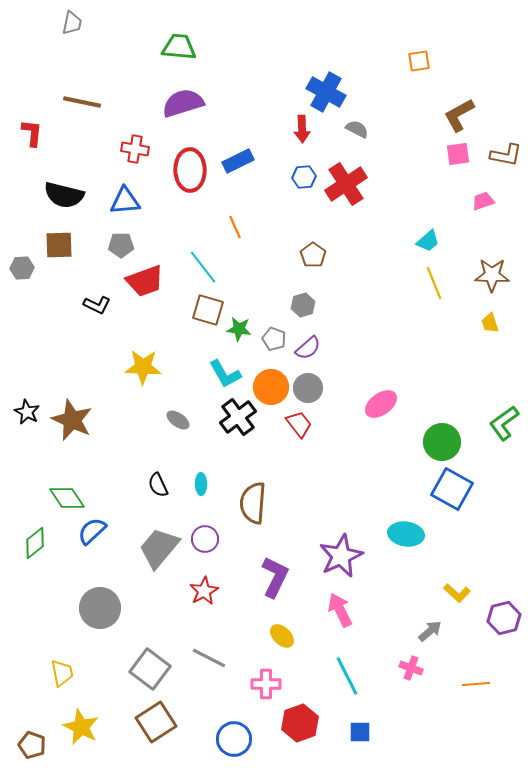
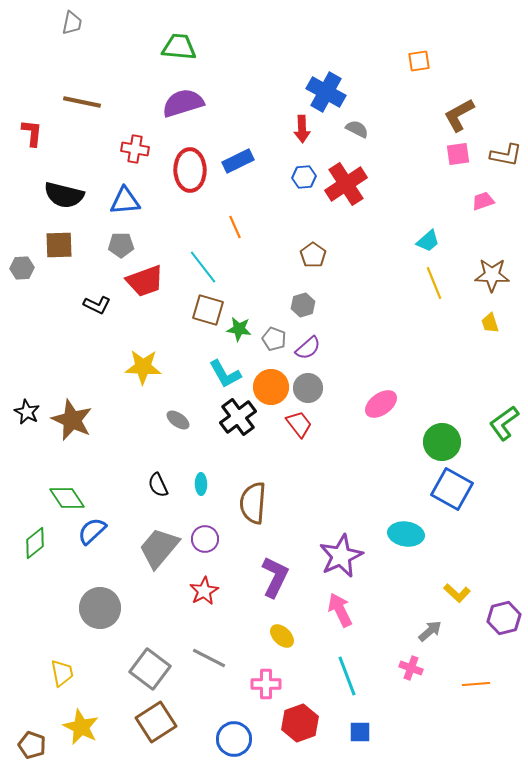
cyan line at (347, 676): rotated 6 degrees clockwise
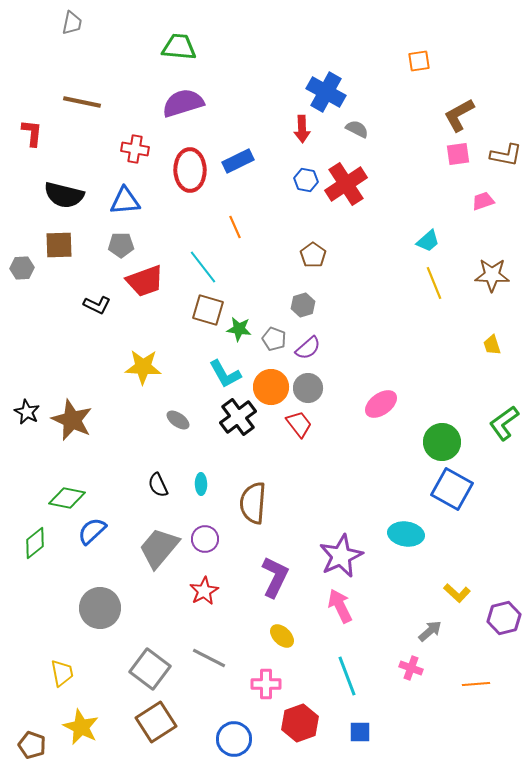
blue hexagon at (304, 177): moved 2 px right, 3 px down; rotated 15 degrees clockwise
yellow trapezoid at (490, 323): moved 2 px right, 22 px down
green diamond at (67, 498): rotated 45 degrees counterclockwise
pink arrow at (340, 610): moved 4 px up
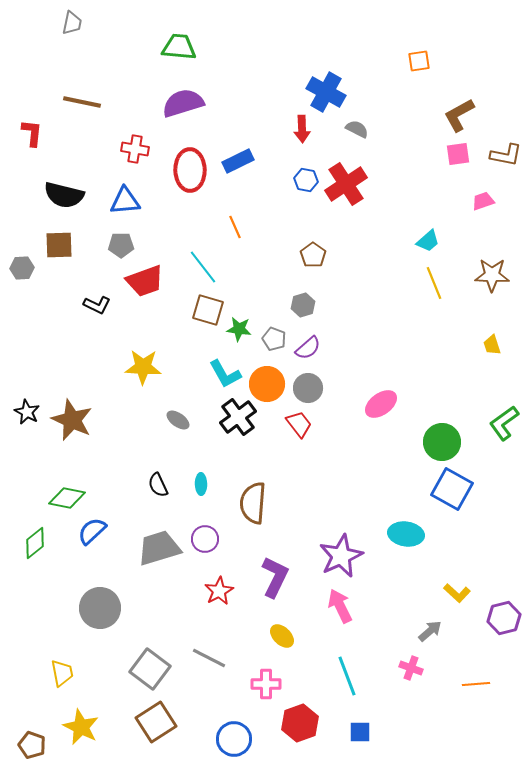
orange circle at (271, 387): moved 4 px left, 3 px up
gray trapezoid at (159, 548): rotated 33 degrees clockwise
red star at (204, 591): moved 15 px right
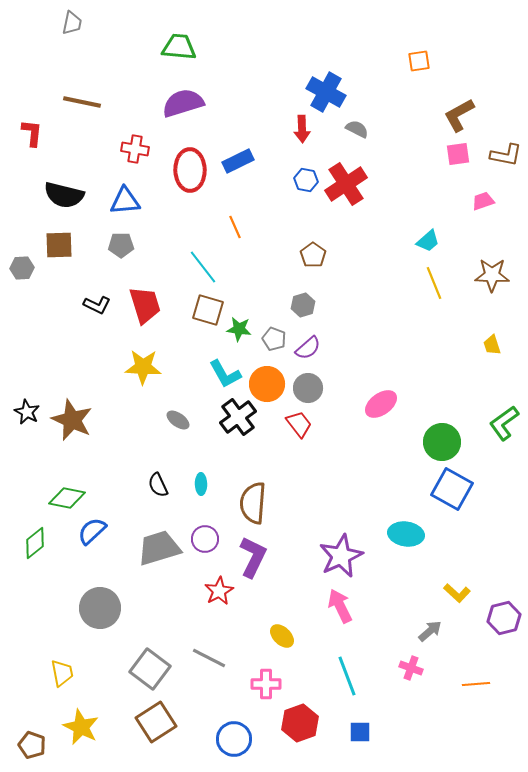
red trapezoid at (145, 281): moved 24 px down; rotated 87 degrees counterclockwise
purple L-shape at (275, 577): moved 22 px left, 20 px up
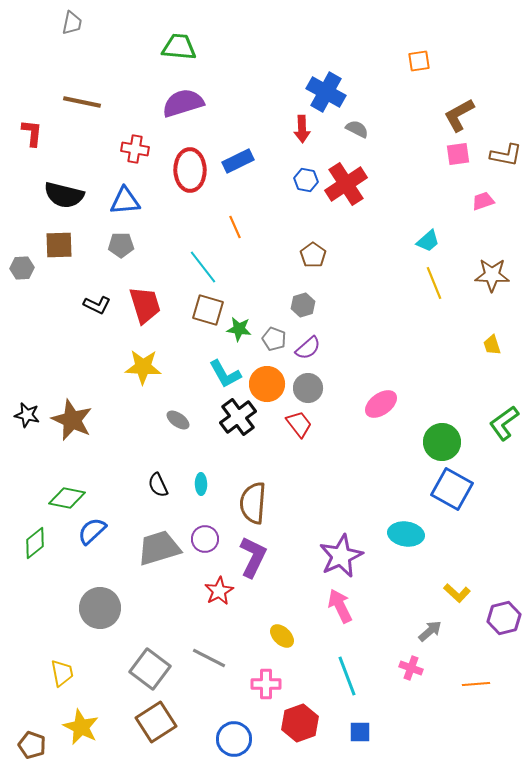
black star at (27, 412): moved 3 px down; rotated 15 degrees counterclockwise
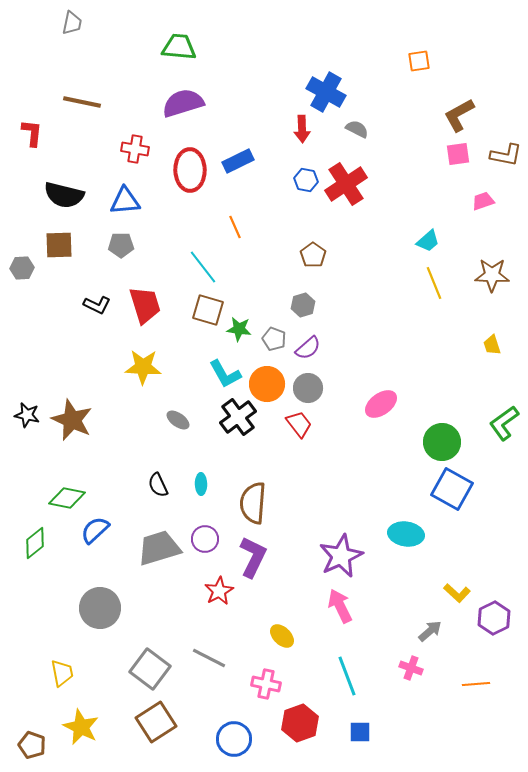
blue semicircle at (92, 531): moved 3 px right, 1 px up
purple hexagon at (504, 618): moved 10 px left; rotated 12 degrees counterclockwise
pink cross at (266, 684): rotated 12 degrees clockwise
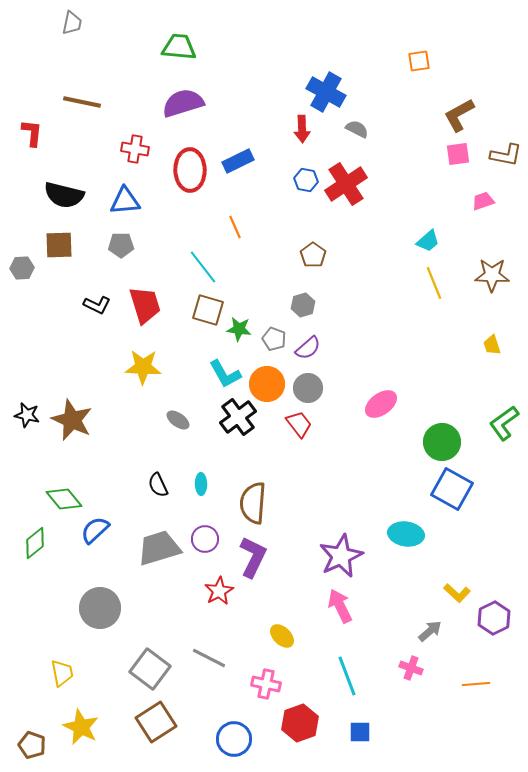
green diamond at (67, 498): moved 3 px left, 1 px down; rotated 39 degrees clockwise
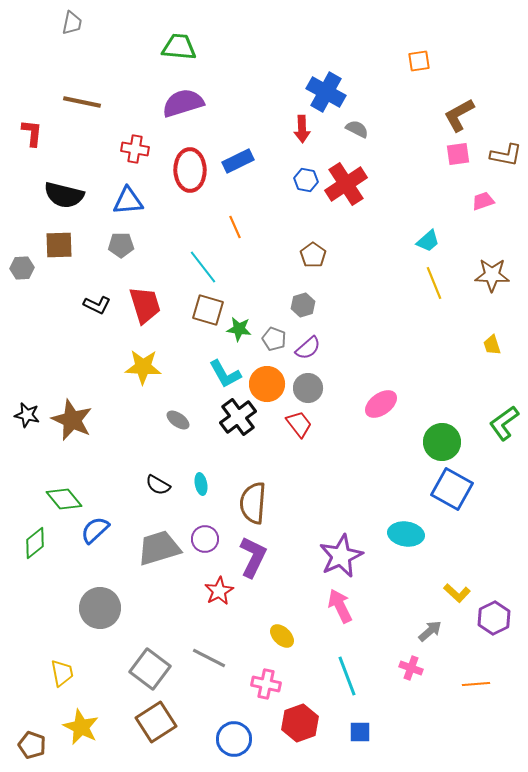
blue triangle at (125, 201): moved 3 px right
cyan ellipse at (201, 484): rotated 10 degrees counterclockwise
black semicircle at (158, 485): rotated 35 degrees counterclockwise
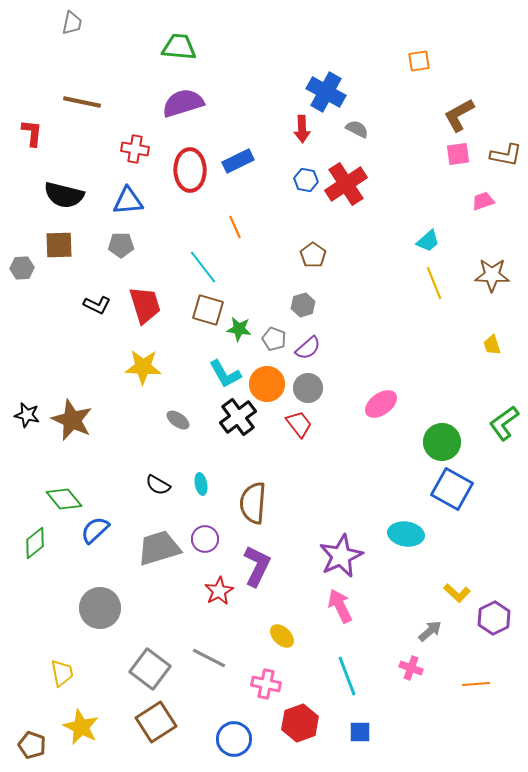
purple L-shape at (253, 557): moved 4 px right, 9 px down
